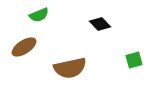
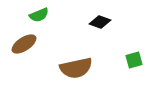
black diamond: moved 2 px up; rotated 25 degrees counterclockwise
brown ellipse: moved 3 px up
brown semicircle: moved 6 px right
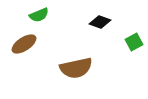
green square: moved 18 px up; rotated 12 degrees counterclockwise
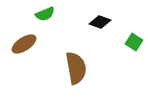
green semicircle: moved 6 px right, 1 px up
green square: rotated 30 degrees counterclockwise
brown semicircle: rotated 88 degrees counterclockwise
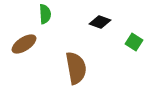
green semicircle: rotated 72 degrees counterclockwise
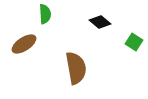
black diamond: rotated 20 degrees clockwise
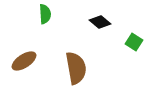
brown ellipse: moved 17 px down
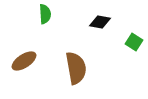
black diamond: rotated 30 degrees counterclockwise
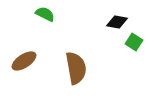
green semicircle: rotated 60 degrees counterclockwise
black diamond: moved 17 px right
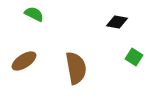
green semicircle: moved 11 px left
green square: moved 15 px down
